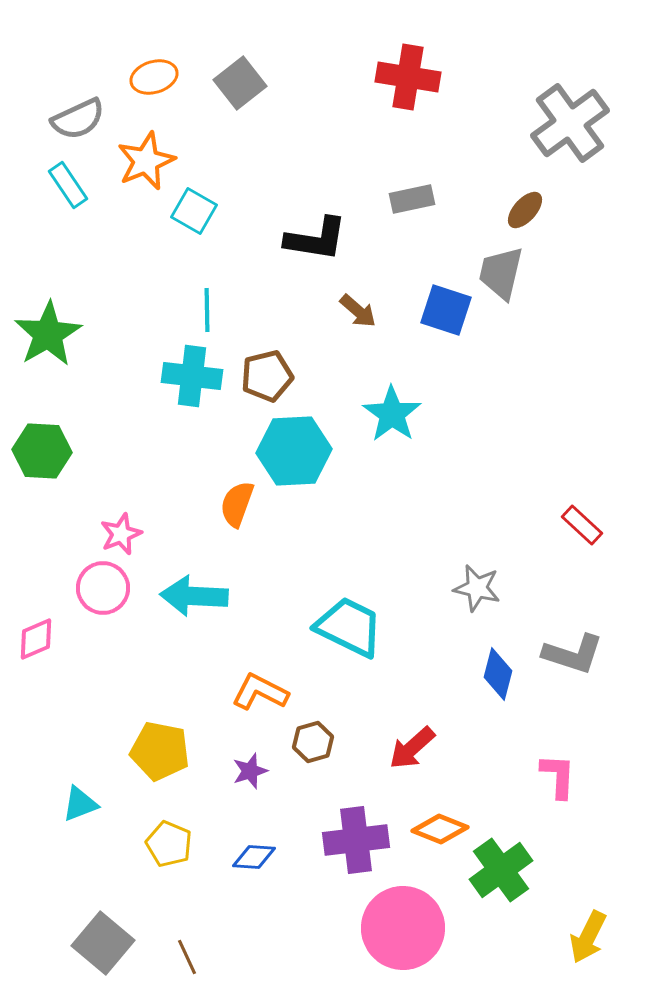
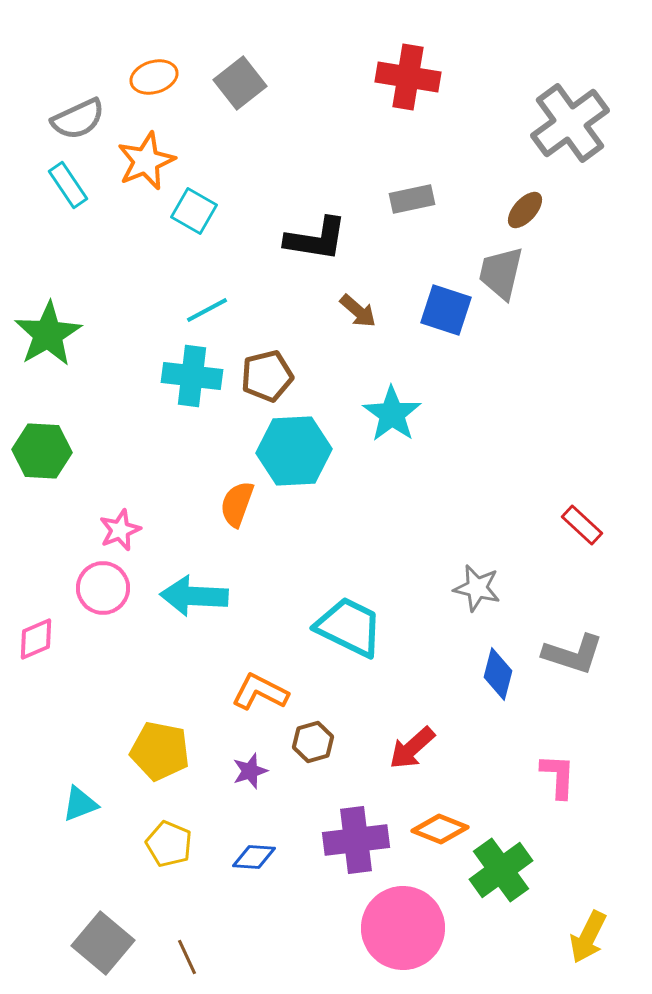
cyan line at (207, 310): rotated 63 degrees clockwise
pink star at (121, 534): moved 1 px left, 4 px up
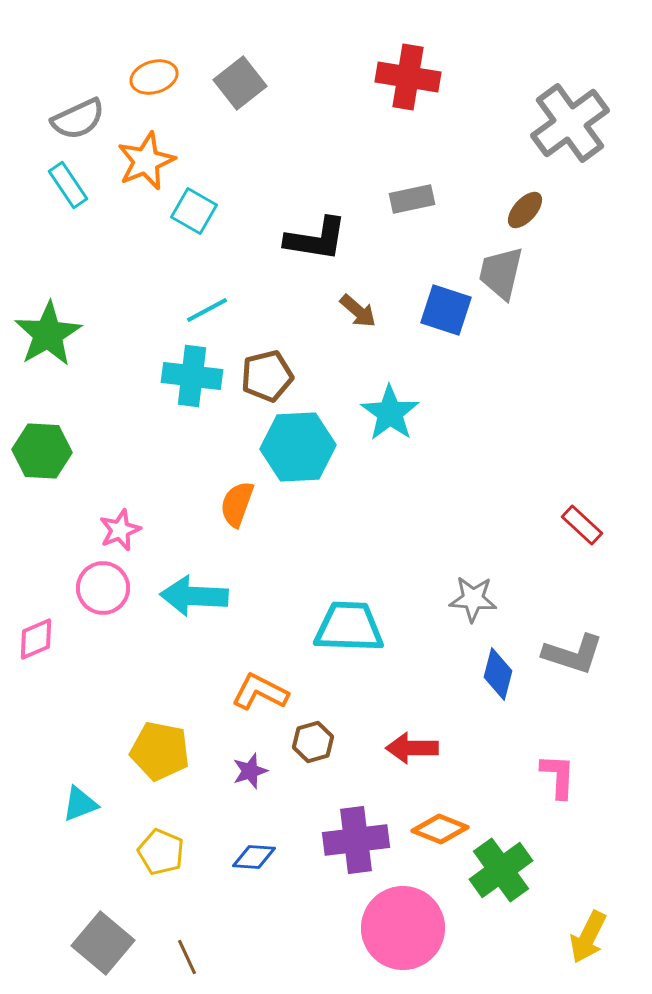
cyan star at (392, 414): moved 2 px left, 1 px up
cyan hexagon at (294, 451): moved 4 px right, 4 px up
gray star at (477, 588): moved 4 px left, 11 px down; rotated 9 degrees counterclockwise
cyan trapezoid at (349, 627): rotated 24 degrees counterclockwise
red arrow at (412, 748): rotated 42 degrees clockwise
yellow pentagon at (169, 844): moved 8 px left, 8 px down
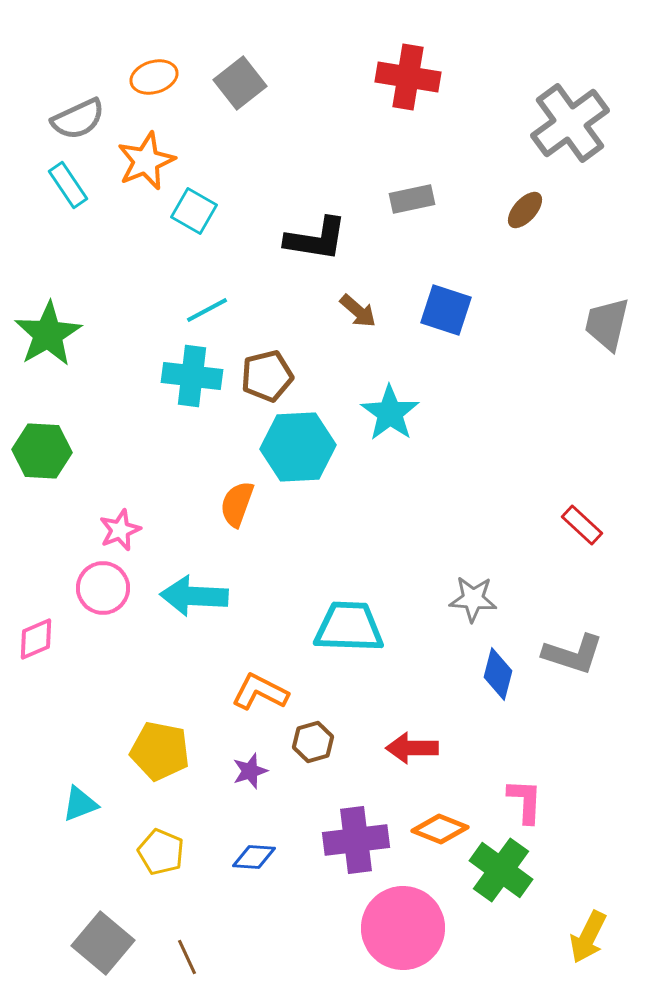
gray trapezoid at (501, 273): moved 106 px right, 51 px down
pink L-shape at (558, 776): moved 33 px left, 25 px down
green cross at (501, 870): rotated 18 degrees counterclockwise
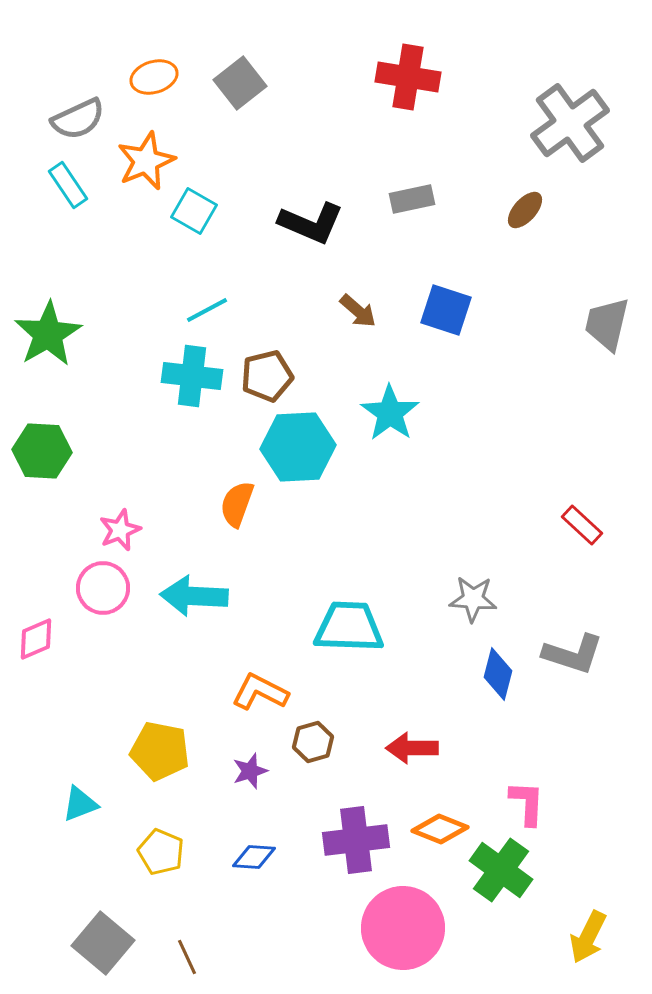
black L-shape at (316, 239): moved 5 px left, 16 px up; rotated 14 degrees clockwise
pink L-shape at (525, 801): moved 2 px right, 2 px down
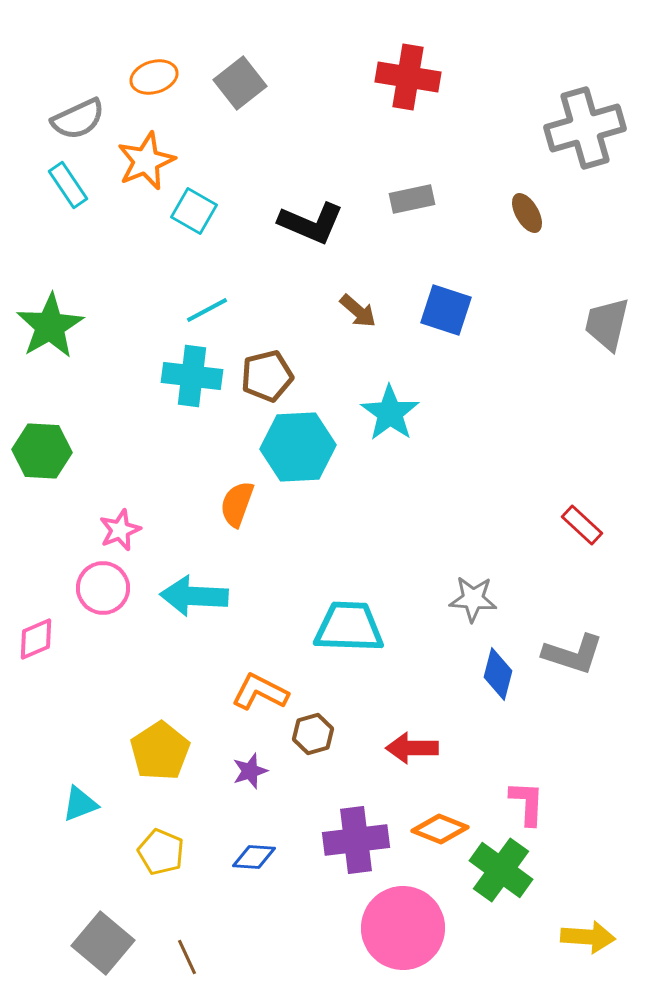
gray cross at (570, 123): moved 15 px right, 5 px down; rotated 20 degrees clockwise
brown ellipse at (525, 210): moved 2 px right, 3 px down; rotated 72 degrees counterclockwise
green star at (48, 334): moved 2 px right, 8 px up
brown hexagon at (313, 742): moved 8 px up
yellow pentagon at (160, 751): rotated 28 degrees clockwise
yellow arrow at (588, 937): rotated 112 degrees counterclockwise
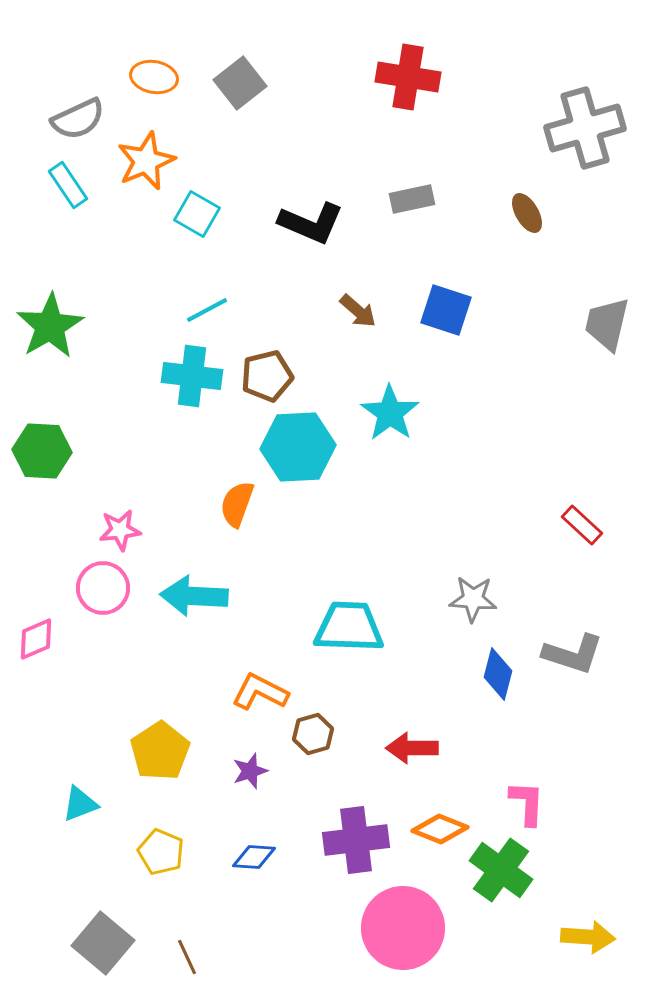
orange ellipse at (154, 77): rotated 27 degrees clockwise
cyan square at (194, 211): moved 3 px right, 3 px down
pink star at (120, 530): rotated 15 degrees clockwise
